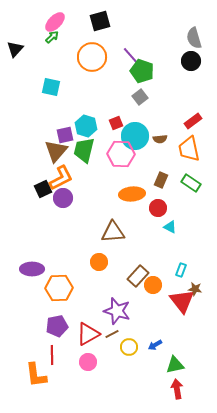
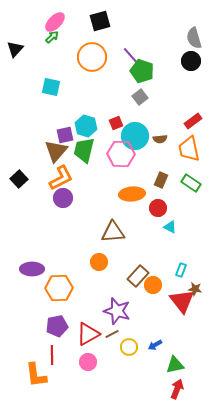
black square at (43, 189): moved 24 px left, 10 px up; rotated 18 degrees counterclockwise
red arrow at (177, 389): rotated 30 degrees clockwise
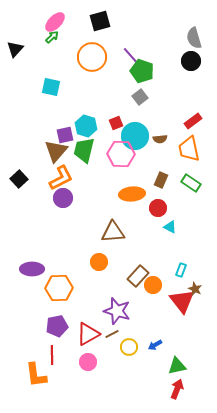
brown star at (195, 289): rotated 16 degrees clockwise
green triangle at (175, 365): moved 2 px right, 1 px down
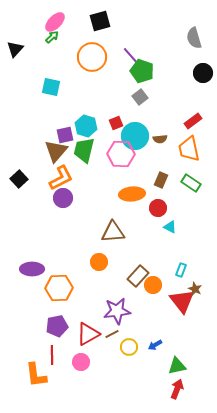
black circle at (191, 61): moved 12 px right, 12 px down
purple star at (117, 311): rotated 24 degrees counterclockwise
pink circle at (88, 362): moved 7 px left
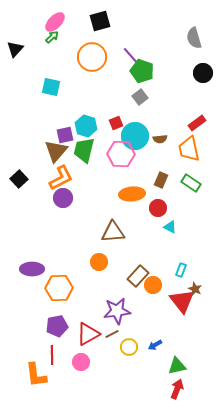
red rectangle at (193, 121): moved 4 px right, 2 px down
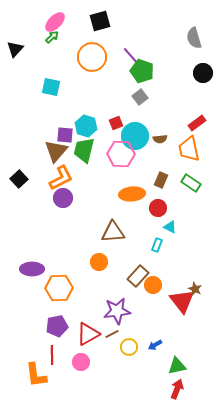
purple square at (65, 135): rotated 18 degrees clockwise
cyan rectangle at (181, 270): moved 24 px left, 25 px up
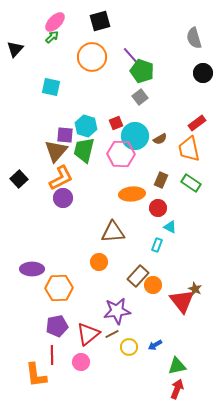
brown semicircle at (160, 139): rotated 24 degrees counterclockwise
red triangle at (88, 334): rotated 10 degrees counterclockwise
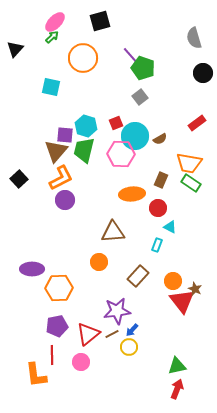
orange circle at (92, 57): moved 9 px left, 1 px down
green pentagon at (142, 71): moved 1 px right, 3 px up
orange trapezoid at (189, 149): moved 14 px down; rotated 68 degrees counterclockwise
purple circle at (63, 198): moved 2 px right, 2 px down
orange circle at (153, 285): moved 20 px right, 4 px up
blue arrow at (155, 345): moved 23 px left, 15 px up; rotated 16 degrees counterclockwise
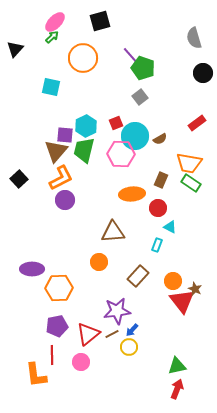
cyan hexagon at (86, 126): rotated 15 degrees clockwise
